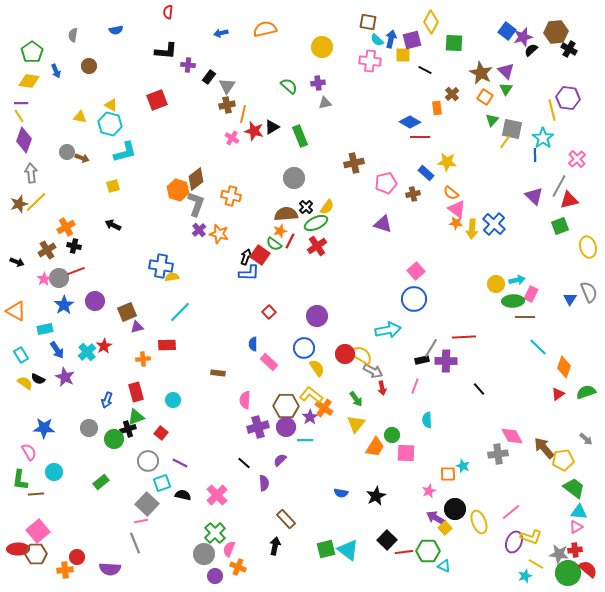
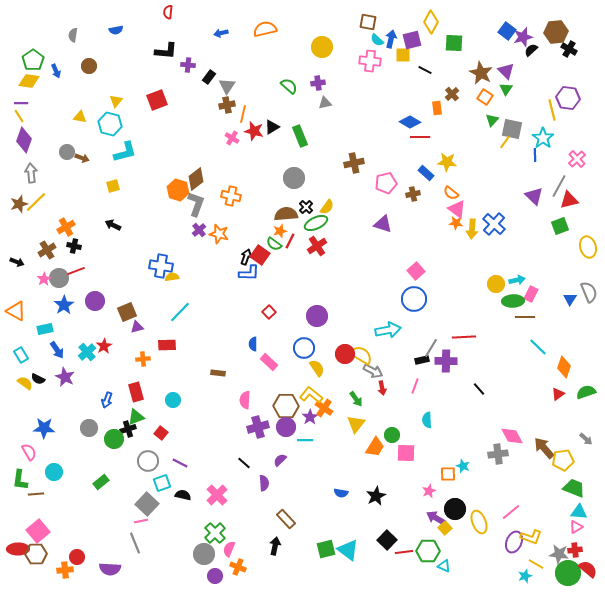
green pentagon at (32, 52): moved 1 px right, 8 px down
yellow triangle at (111, 105): moved 5 px right, 4 px up; rotated 40 degrees clockwise
green trapezoid at (574, 488): rotated 15 degrees counterclockwise
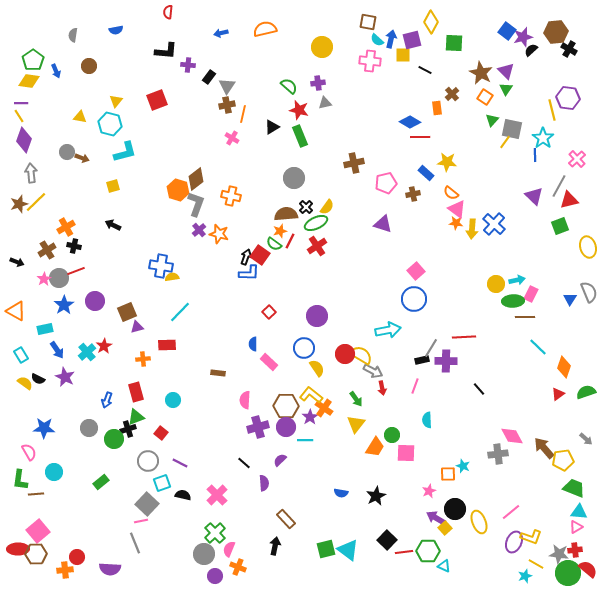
red star at (254, 131): moved 45 px right, 21 px up
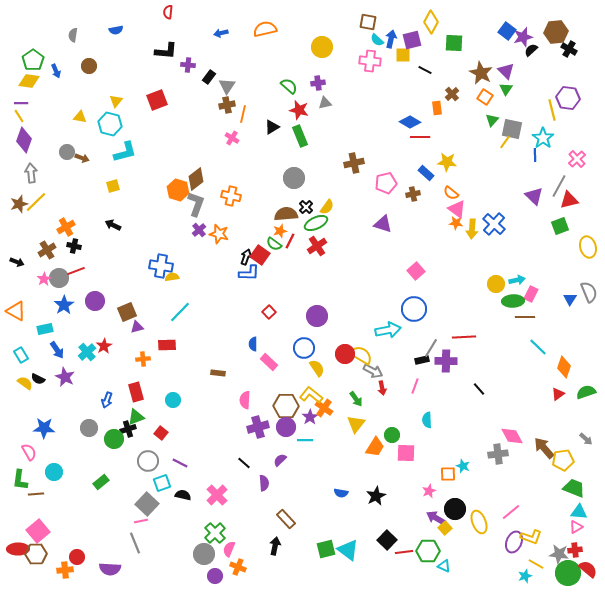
blue circle at (414, 299): moved 10 px down
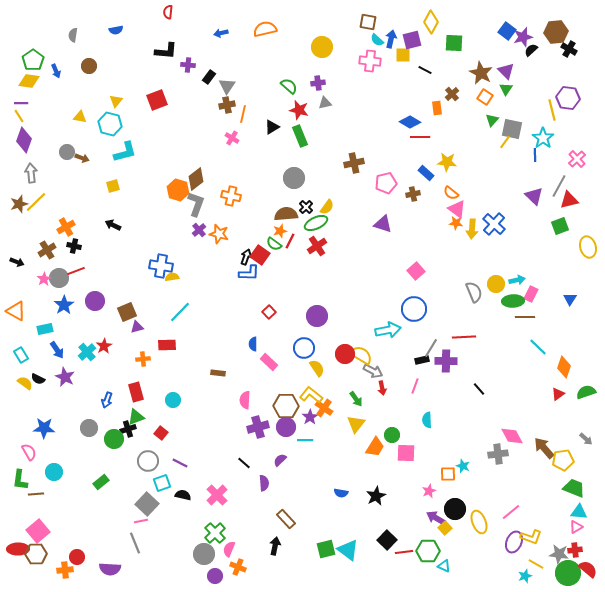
gray semicircle at (589, 292): moved 115 px left
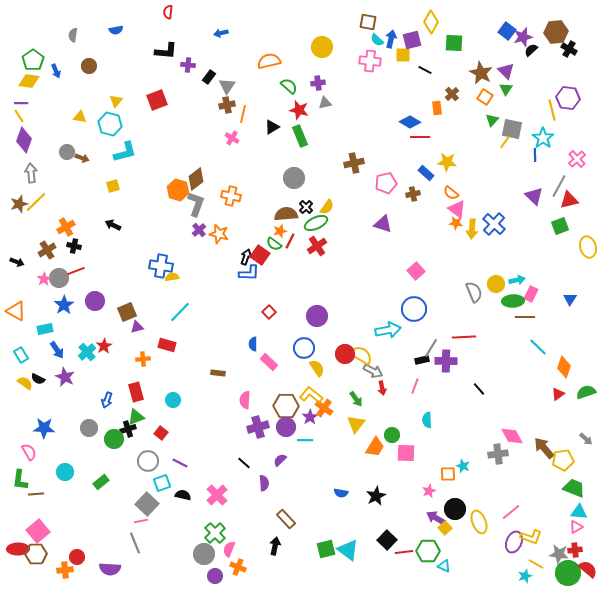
orange semicircle at (265, 29): moved 4 px right, 32 px down
red rectangle at (167, 345): rotated 18 degrees clockwise
cyan circle at (54, 472): moved 11 px right
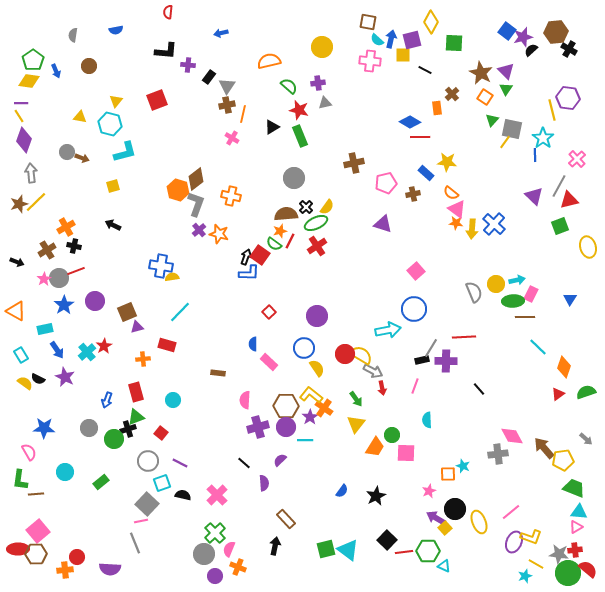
blue semicircle at (341, 493): moved 1 px right, 2 px up; rotated 64 degrees counterclockwise
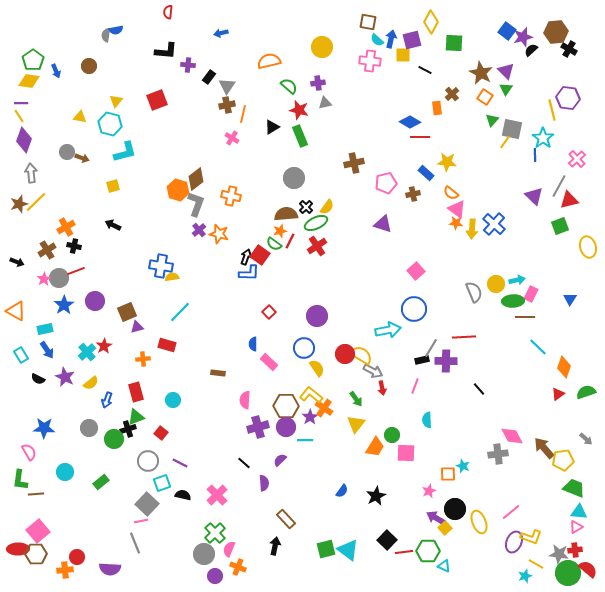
gray semicircle at (73, 35): moved 33 px right
blue arrow at (57, 350): moved 10 px left
yellow semicircle at (25, 383): moved 66 px right; rotated 105 degrees clockwise
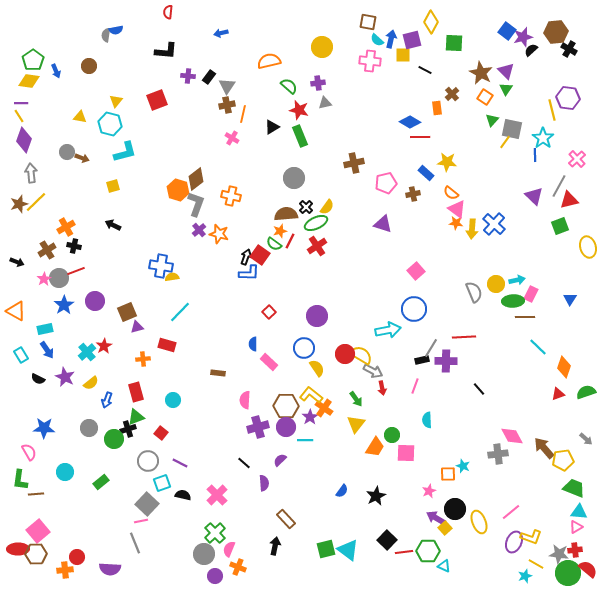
purple cross at (188, 65): moved 11 px down
red triangle at (558, 394): rotated 16 degrees clockwise
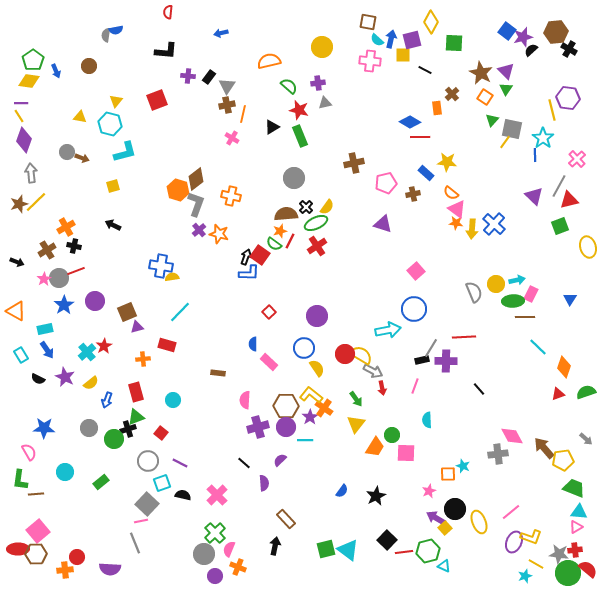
green hexagon at (428, 551): rotated 15 degrees counterclockwise
